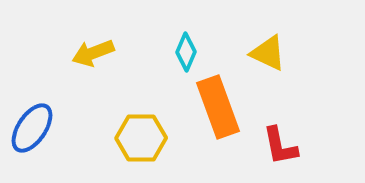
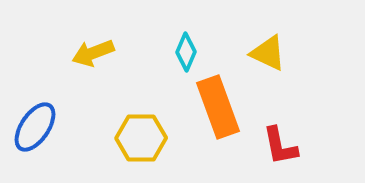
blue ellipse: moved 3 px right, 1 px up
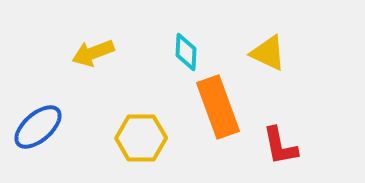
cyan diamond: rotated 21 degrees counterclockwise
blue ellipse: moved 3 px right; rotated 15 degrees clockwise
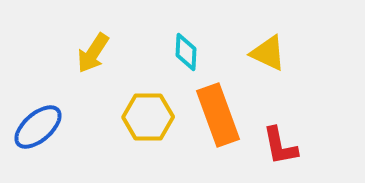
yellow arrow: rotated 36 degrees counterclockwise
orange rectangle: moved 8 px down
yellow hexagon: moved 7 px right, 21 px up
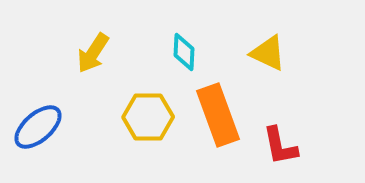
cyan diamond: moved 2 px left
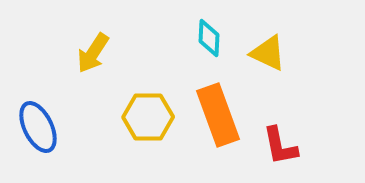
cyan diamond: moved 25 px right, 14 px up
blue ellipse: rotated 75 degrees counterclockwise
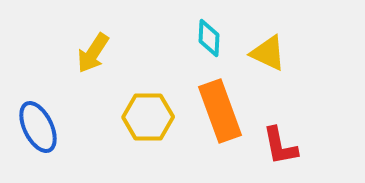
orange rectangle: moved 2 px right, 4 px up
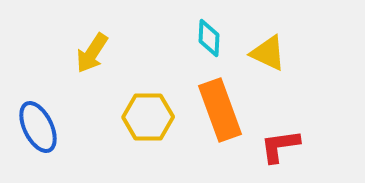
yellow arrow: moved 1 px left
orange rectangle: moved 1 px up
red L-shape: rotated 93 degrees clockwise
